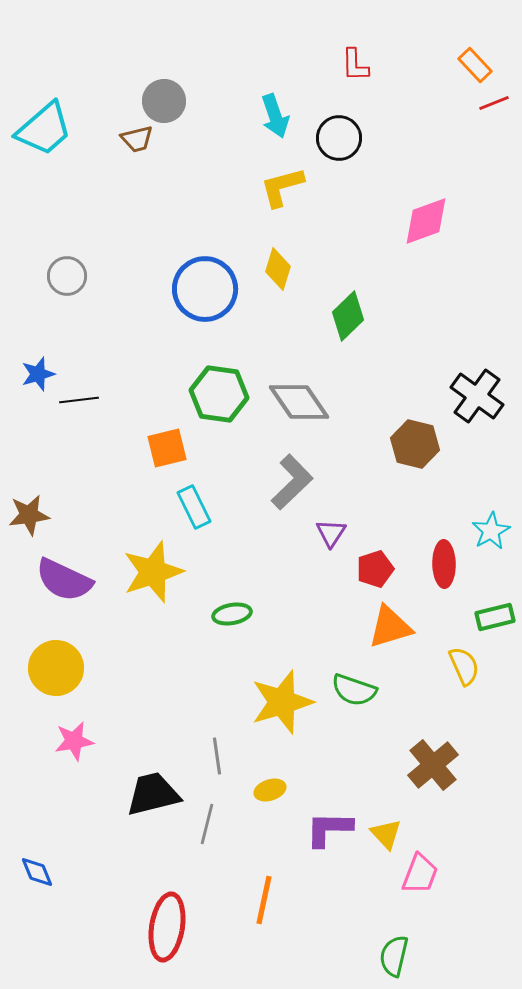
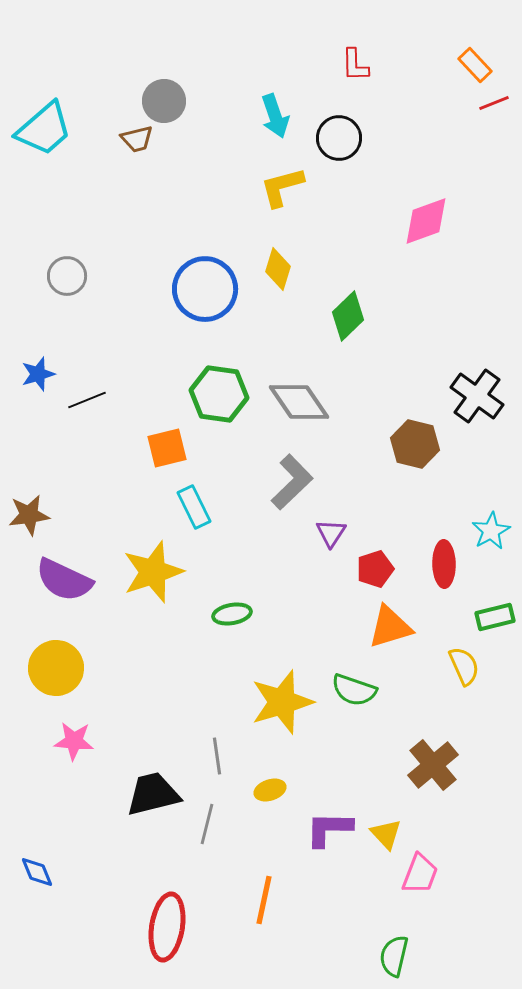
black line at (79, 400): moved 8 px right; rotated 15 degrees counterclockwise
pink star at (74, 741): rotated 15 degrees clockwise
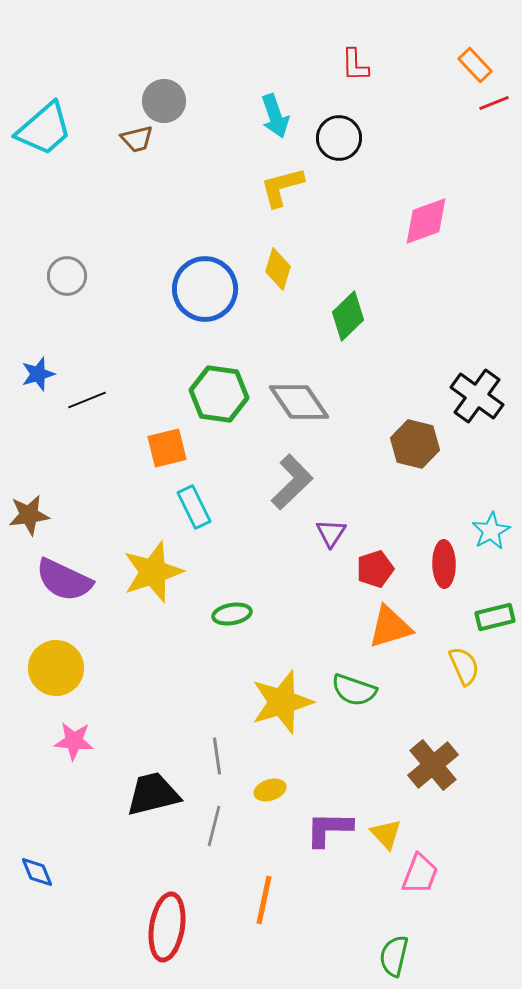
gray line at (207, 824): moved 7 px right, 2 px down
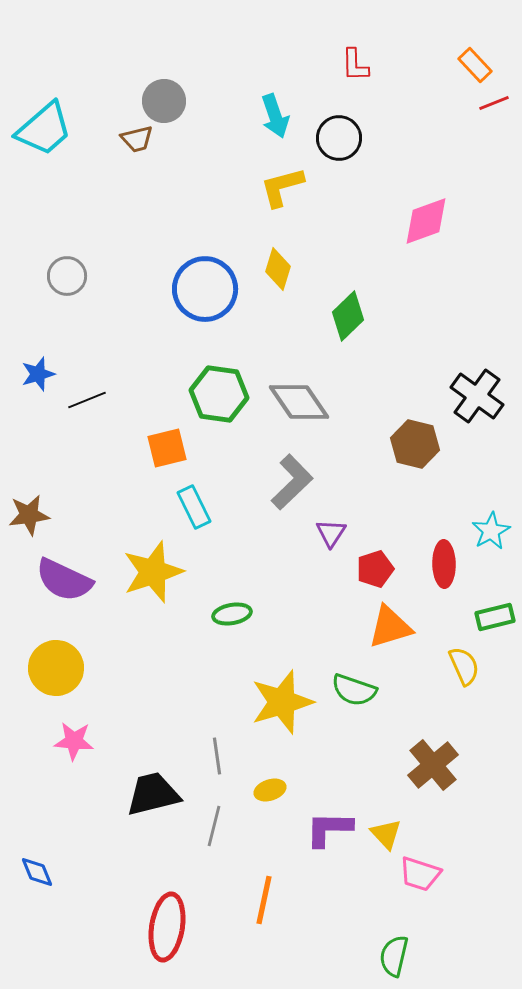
pink trapezoid at (420, 874): rotated 87 degrees clockwise
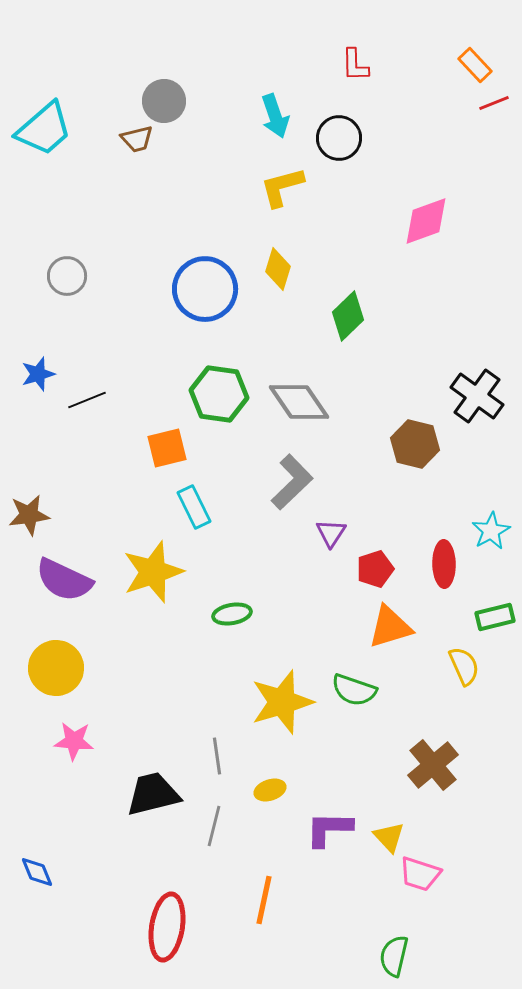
yellow triangle at (386, 834): moved 3 px right, 3 px down
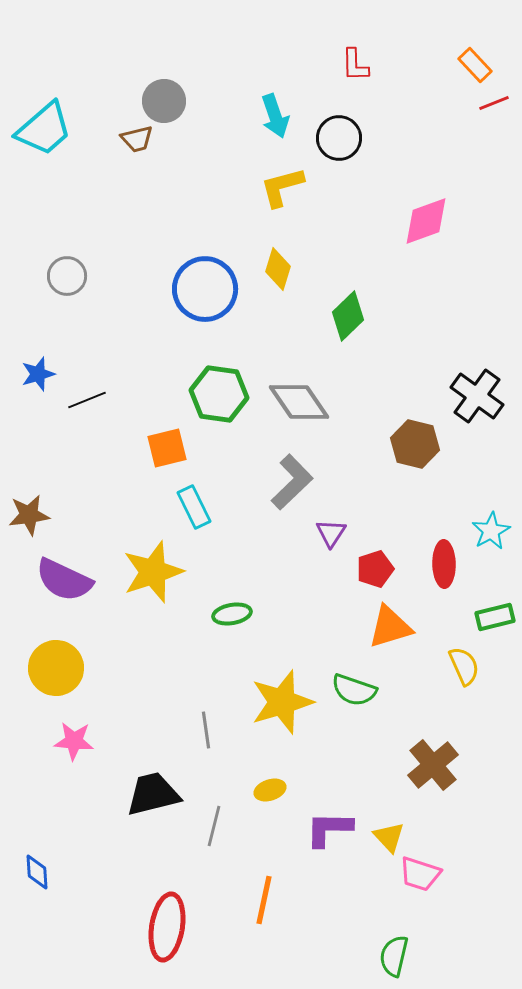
gray line at (217, 756): moved 11 px left, 26 px up
blue diamond at (37, 872): rotated 18 degrees clockwise
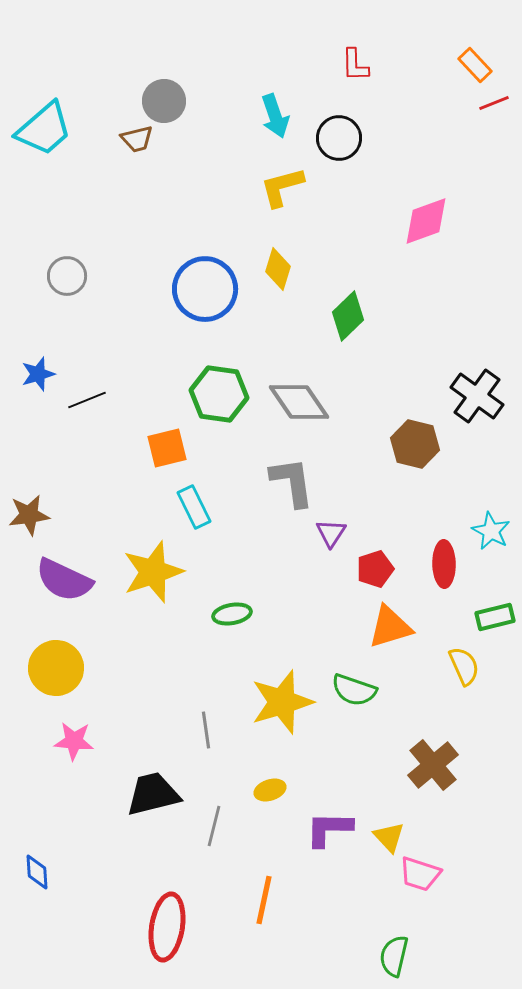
gray L-shape at (292, 482): rotated 54 degrees counterclockwise
cyan star at (491, 531): rotated 15 degrees counterclockwise
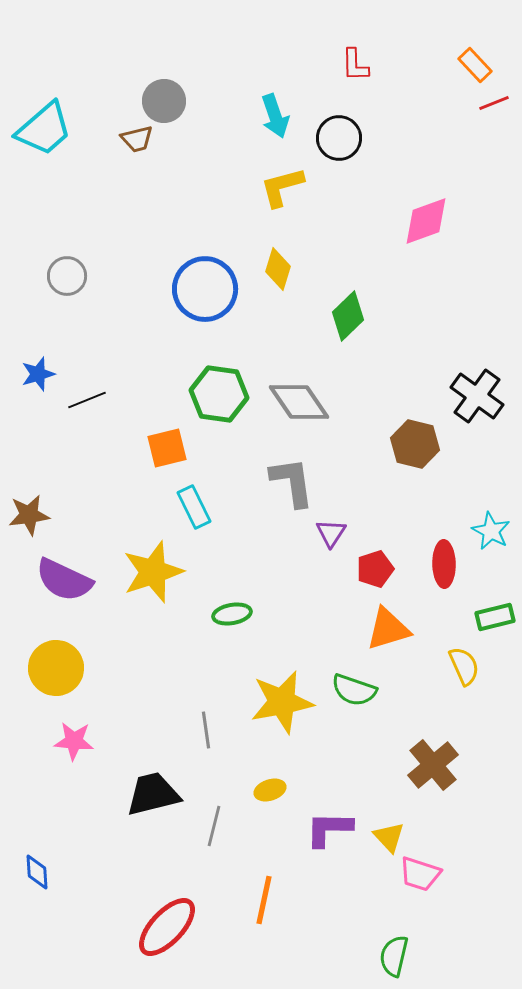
orange triangle at (390, 627): moved 2 px left, 2 px down
yellow star at (282, 702): rotated 6 degrees clockwise
red ellipse at (167, 927): rotated 34 degrees clockwise
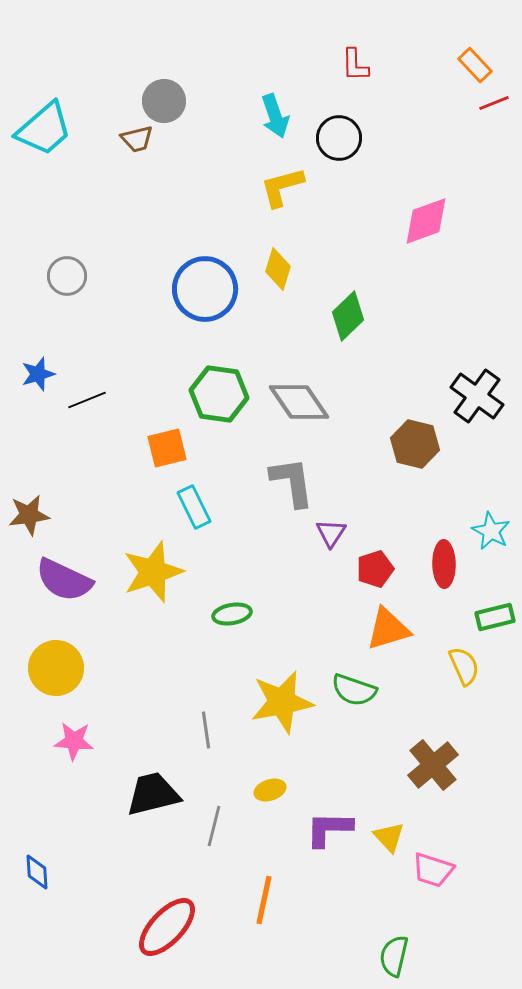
pink trapezoid at (420, 874): moved 13 px right, 4 px up
